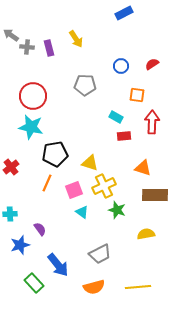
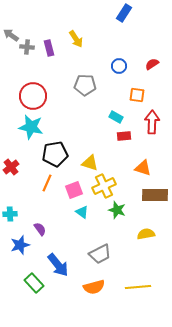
blue rectangle: rotated 30 degrees counterclockwise
blue circle: moved 2 px left
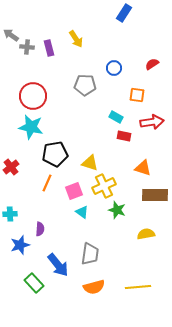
blue circle: moved 5 px left, 2 px down
red arrow: rotated 80 degrees clockwise
red rectangle: rotated 16 degrees clockwise
pink square: moved 1 px down
purple semicircle: rotated 40 degrees clockwise
gray trapezoid: moved 10 px left; rotated 55 degrees counterclockwise
